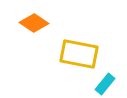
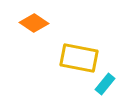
yellow rectangle: moved 4 px down
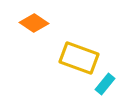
yellow rectangle: rotated 9 degrees clockwise
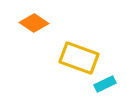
cyan rectangle: rotated 25 degrees clockwise
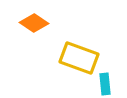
cyan rectangle: rotated 70 degrees counterclockwise
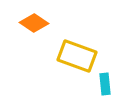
yellow rectangle: moved 2 px left, 2 px up
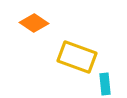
yellow rectangle: moved 1 px down
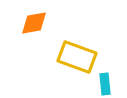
orange diamond: rotated 44 degrees counterclockwise
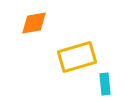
yellow rectangle: rotated 36 degrees counterclockwise
